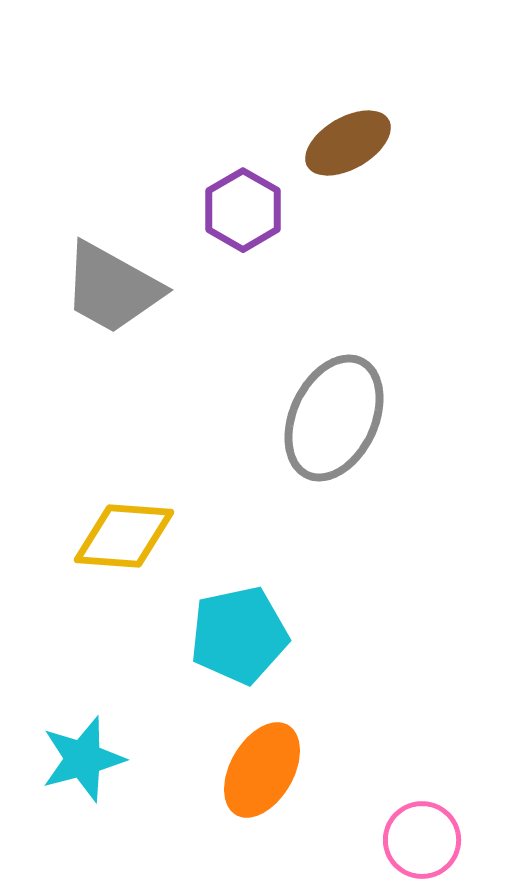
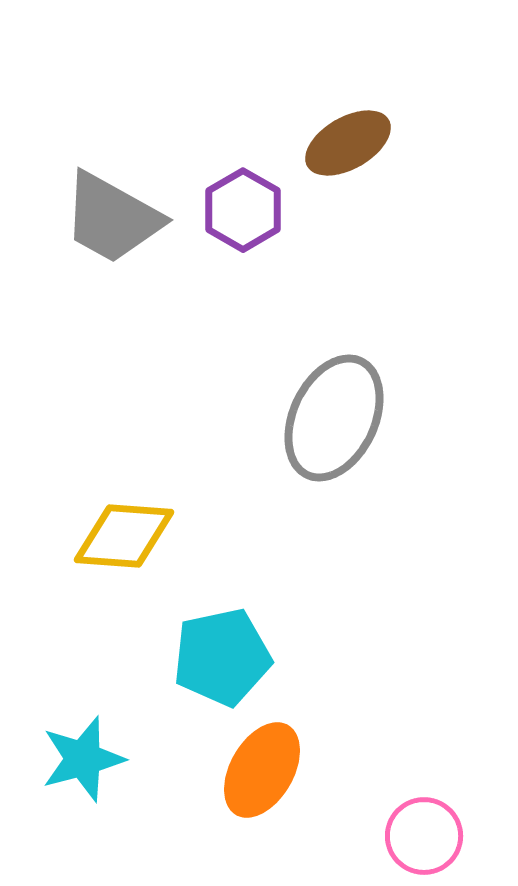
gray trapezoid: moved 70 px up
cyan pentagon: moved 17 px left, 22 px down
pink circle: moved 2 px right, 4 px up
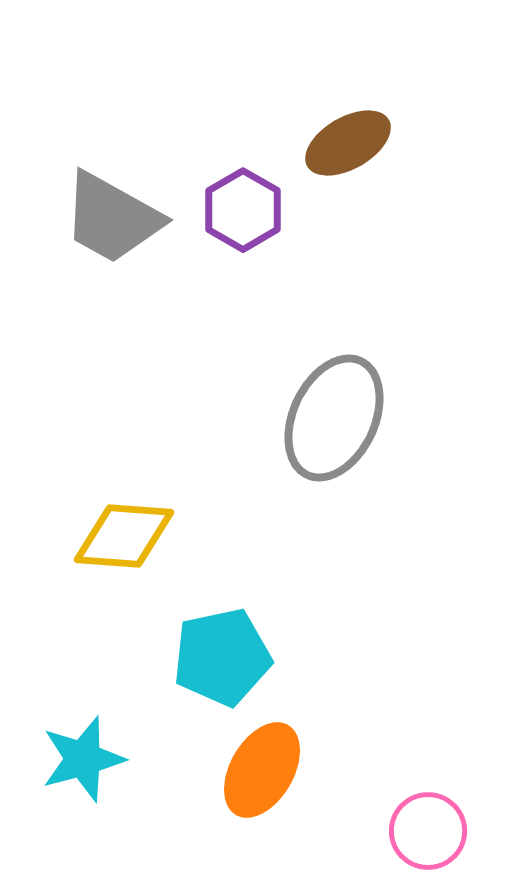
pink circle: moved 4 px right, 5 px up
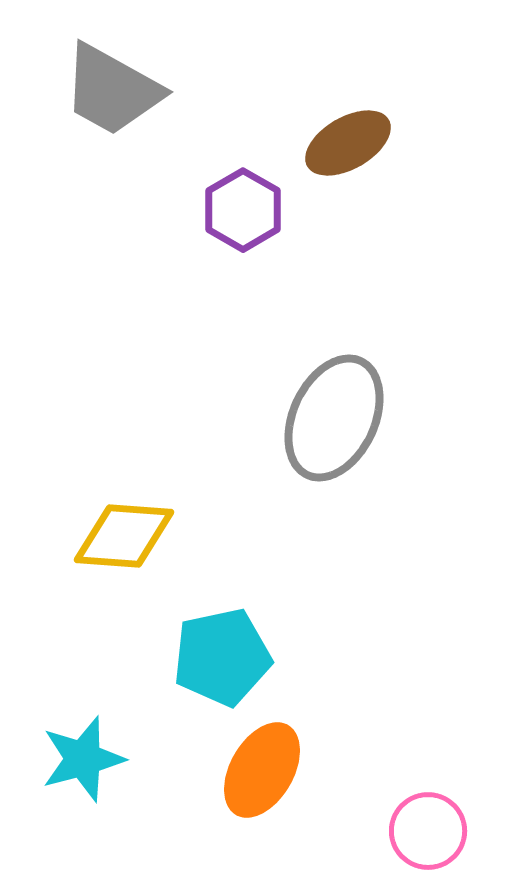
gray trapezoid: moved 128 px up
